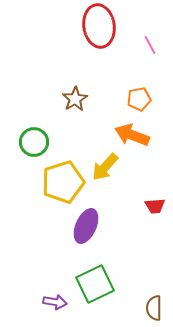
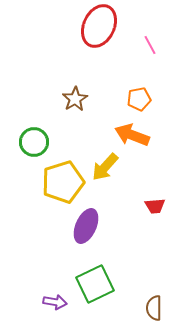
red ellipse: rotated 33 degrees clockwise
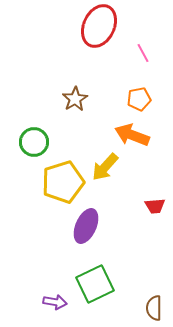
pink line: moved 7 px left, 8 px down
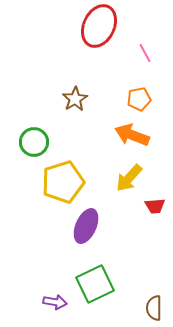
pink line: moved 2 px right
yellow arrow: moved 24 px right, 11 px down
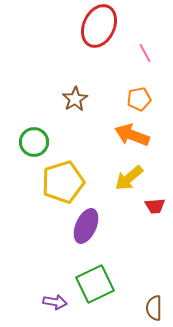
yellow arrow: rotated 8 degrees clockwise
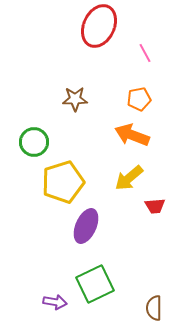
brown star: rotated 30 degrees clockwise
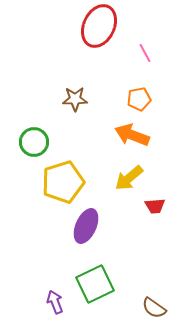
purple arrow: rotated 120 degrees counterclockwise
brown semicircle: rotated 55 degrees counterclockwise
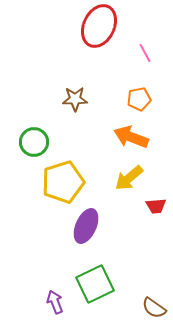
orange arrow: moved 1 px left, 2 px down
red trapezoid: moved 1 px right
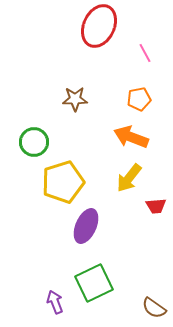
yellow arrow: rotated 12 degrees counterclockwise
green square: moved 1 px left, 1 px up
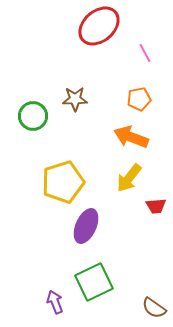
red ellipse: rotated 24 degrees clockwise
green circle: moved 1 px left, 26 px up
green square: moved 1 px up
